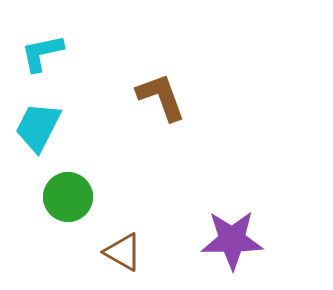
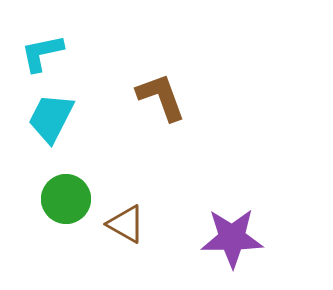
cyan trapezoid: moved 13 px right, 9 px up
green circle: moved 2 px left, 2 px down
purple star: moved 2 px up
brown triangle: moved 3 px right, 28 px up
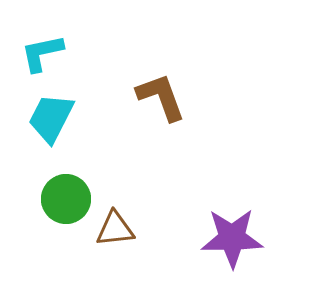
brown triangle: moved 11 px left, 5 px down; rotated 36 degrees counterclockwise
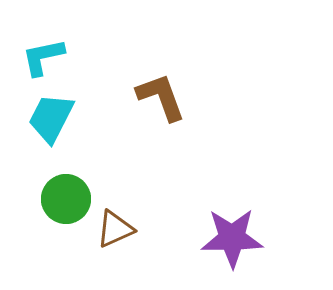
cyan L-shape: moved 1 px right, 4 px down
brown triangle: rotated 18 degrees counterclockwise
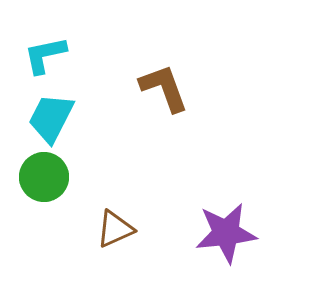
cyan L-shape: moved 2 px right, 2 px up
brown L-shape: moved 3 px right, 9 px up
green circle: moved 22 px left, 22 px up
purple star: moved 6 px left, 5 px up; rotated 6 degrees counterclockwise
